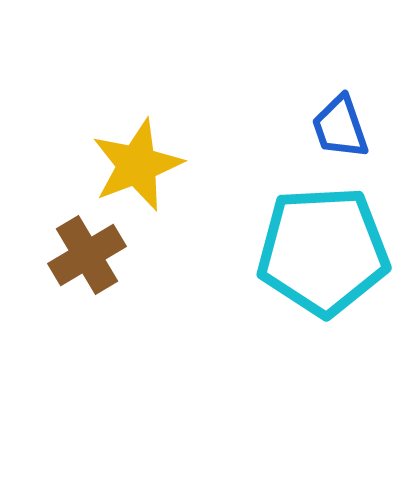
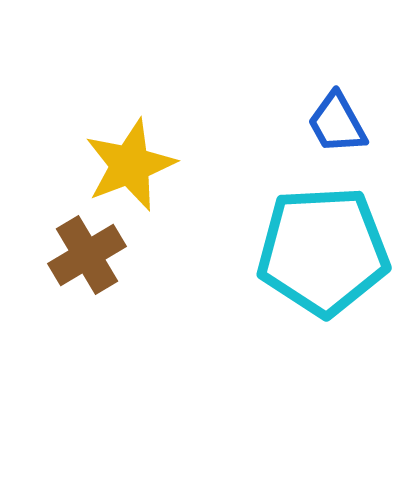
blue trapezoid: moved 3 px left, 4 px up; rotated 10 degrees counterclockwise
yellow star: moved 7 px left
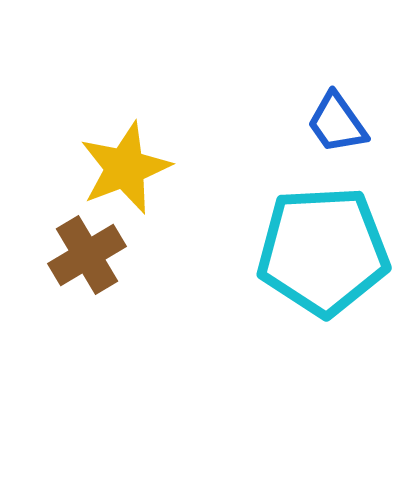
blue trapezoid: rotated 6 degrees counterclockwise
yellow star: moved 5 px left, 3 px down
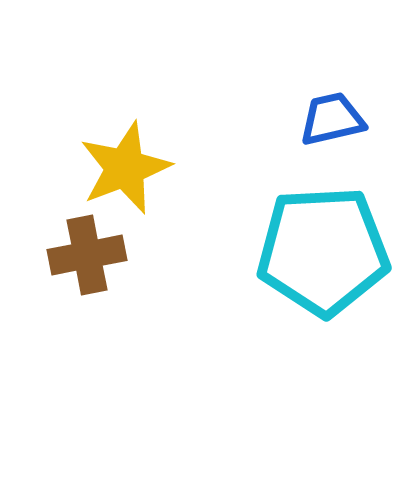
blue trapezoid: moved 5 px left, 4 px up; rotated 112 degrees clockwise
brown cross: rotated 20 degrees clockwise
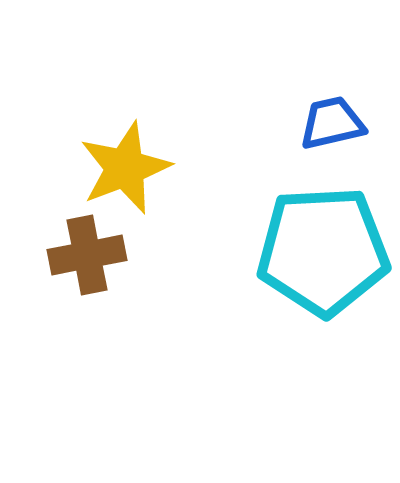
blue trapezoid: moved 4 px down
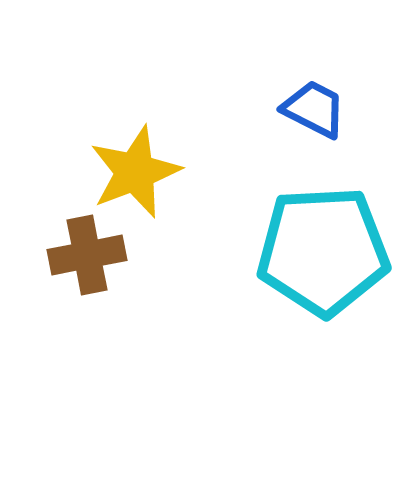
blue trapezoid: moved 18 px left, 14 px up; rotated 40 degrees clockwise
yellow star: moved 10 px right, 4 px down
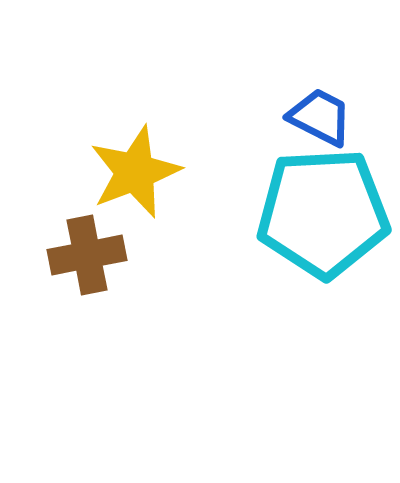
blue trapezoid: moved 6 px right, 8 px down
cyan pentagon: moved 38 px up
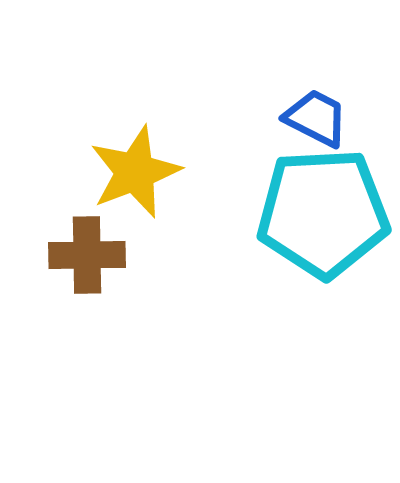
blue trapezoid: moved 4 px left, 1 px down
brown cross: rotated 10 degrees clockwise
